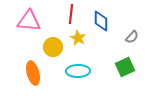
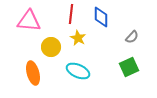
blue diamond: moved 4 px up
yellow circle: moved 2 px left
green square: moved 4 px right
cyan ellipse: rotated 25 degrees clockwise
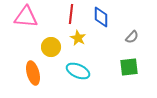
pink triangle: moved 3 px left, 4 px up
green square: rotated 18 degrees clockwise
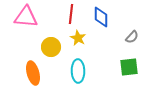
cyan ellipse: rotated 65 degrees clockwise
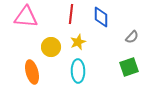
yellow star: moved 4 px down; rotated 21 degrees clockwise
green square: rotated 12 degrees counterclockwise
orange ellipse: moved 1 px left, 1 px up
